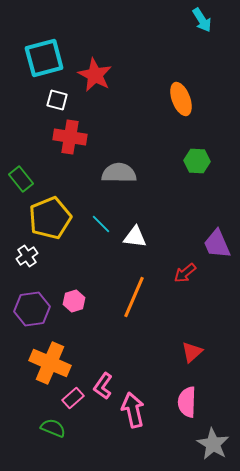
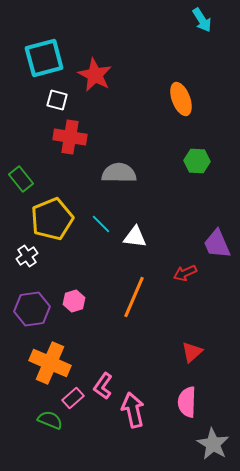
yellow pentagon: moved 2 px right, 1 px down
red arrow: rotated 15 degrees clockwise
green semicircle: moved 3 px left, 8 px up
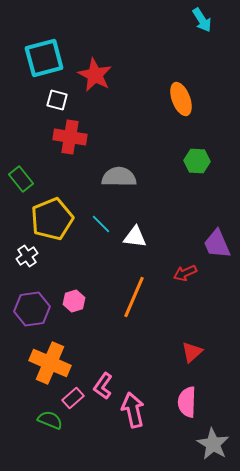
gray semicircle: moved 4 px down
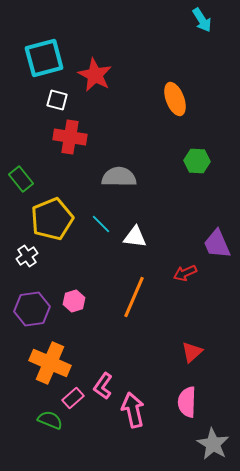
orange ellipse: moved 6 px left
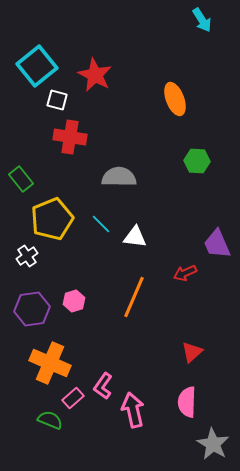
cyan square: moved 7 px left, 8 px down; rotated 24 degrees counterclockwise
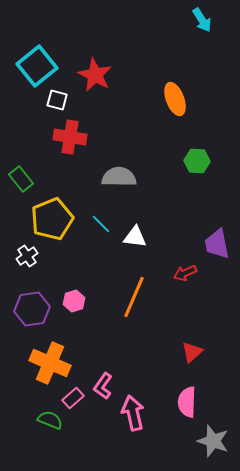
purple trapezoid: rotated 12 degrees clockwise
pink arrow: moved 3 px down
gray star: moved 3 px up; rotated 12 degrees counterclockwise
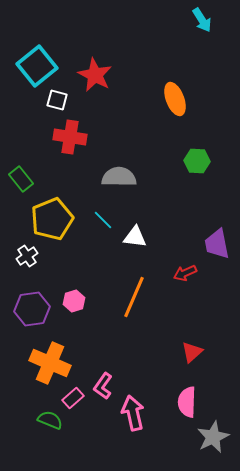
cyan line: moved 2 px right, 4 px up
gray star: moved 4 px up; rotated 28 degrees clockwise
